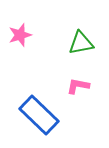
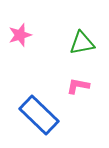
green triangle: moved 1 px right
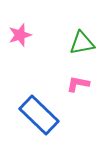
pink L-shape: moved 2 px up
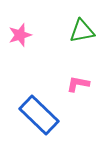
green triangle: moved 12 px up
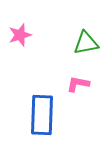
green triangle: moved 4 px right, 12 px down
blue rectangle: moved 3 px right; rotated 48 degrees clockwise
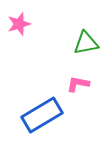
pink star: moved 1 px left, 11 px up
blue rectangle: rotated 57 degrees clockwise
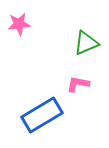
pink star: rotated 10 degrees clockwise
green triangle: rotated 12 degrees counterclockwise
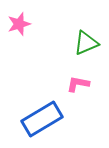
pink star: rotated 10 degrees counterclockwise
blue rectangle: moved 4 px down
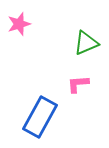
pink L-shape: rotated 15 degrees counterclockwise
blue rectangle: moved 2 px left, 2 px up; rotated 30 degrees counterclockwise
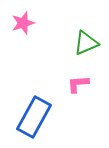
pink star: moved 4 px right, 1 px up
blue rectangle: moved 6 px left
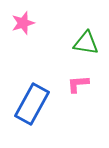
green triangle: rotated 32 degrees clockwise
blue rectangle: moved 2 px left, 13 px up
